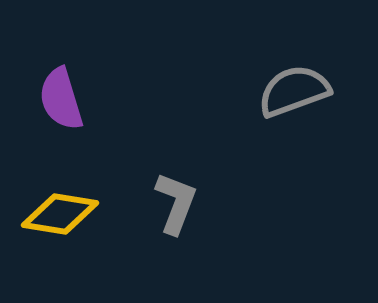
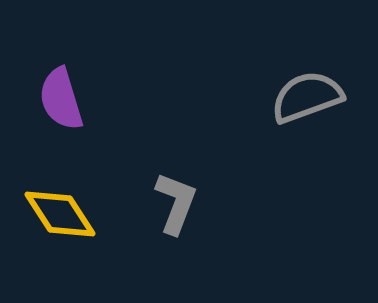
gray semicircle: moved 13 px right, 6 px down
yellow diamond: rotated 48 degrees clockwise
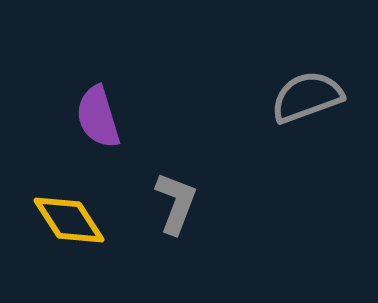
purple semicircle: moved 37 px right, 18 px down
yellow diamond: moved 9 px right, 6 px down
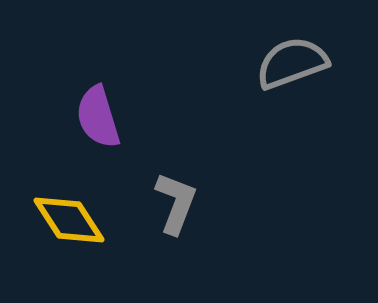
gray semicircle: moved 15 px left, 34 px up
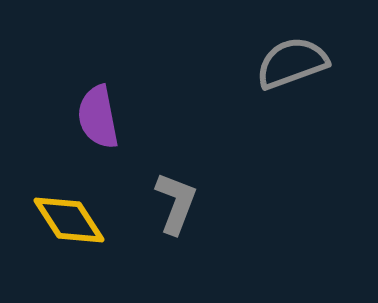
purple semicircle: rotated 6 degrees clockwise
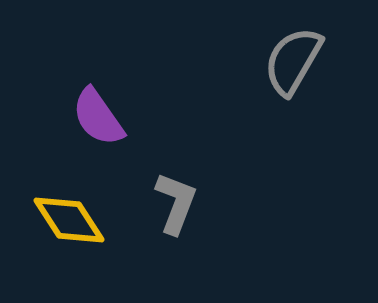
gray semicircle: moved 1 px right, 2 px up; rotated 40 degrees counterclockwise
purple semicircle: rotated 24 degrees counterclockwise
